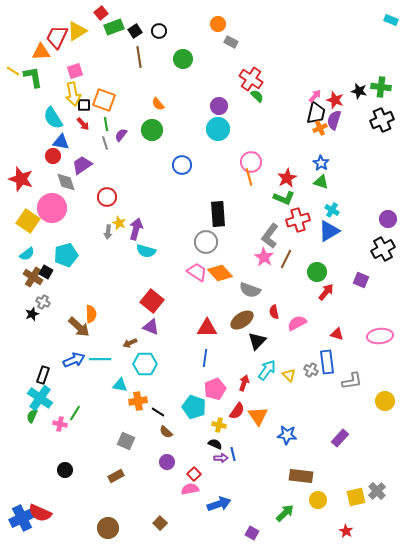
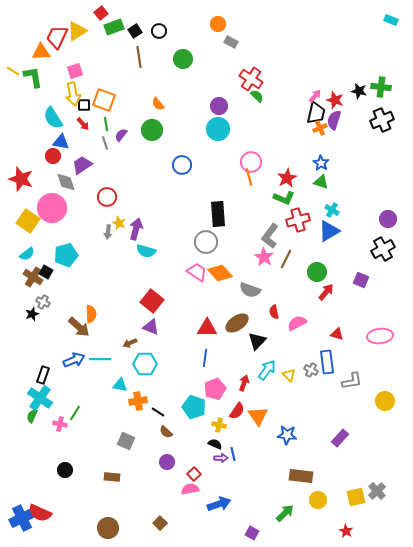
brown ellipse at (242, 320): moved 5 px left, 3 px down
brown rectangle at (116, 476): moved 4 px left, 1 px down; rotated 35 degrees clockwise
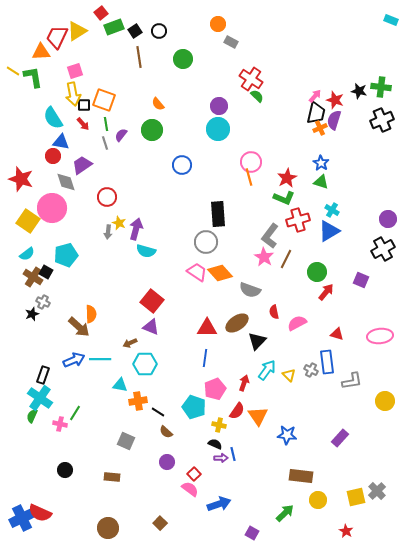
pink semicircle at (190, 489): rotated 48 degrees clockwise
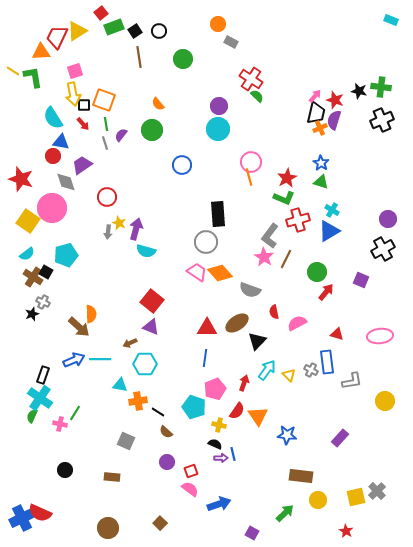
red square at (194, 474): moved 3 px left, 3 px up; rotated 24 degrees clockwise
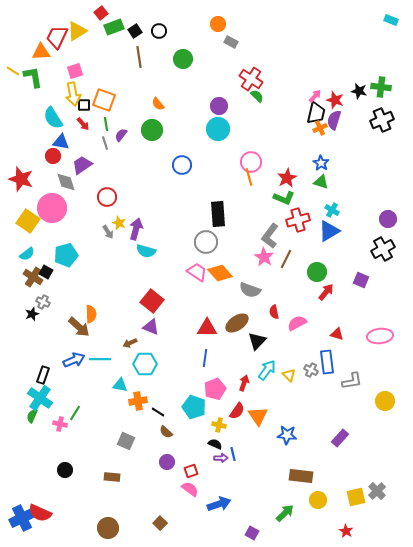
gray arrow at (108, 232): rotated 40 degrees counterclockwise
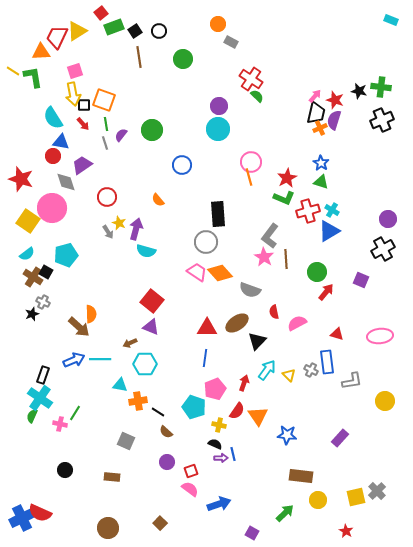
orange semicircle at (158, 104): moved 96 px down
red cross at (298, 220): moved 10 px right, 9 px up
brown line at (286, 259): rotated 30 degrees counterclockwise
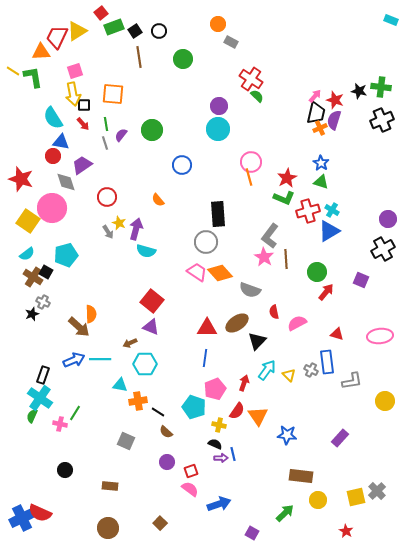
orange square at (104, 100): moved 9 px right, 6 px up; rotated 15 degrees counterclockwise
brown rectangle at (112, 477): moved 2 px left, 9 px down
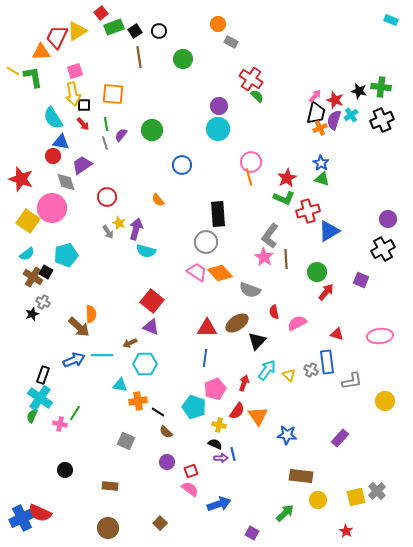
green triangle at (321, 182): moved 1 px right, 3 px up
cyan cross at (332, 210): moved 19 px right, 95 px up; rotated 24 degrees clockwise
cyan line at (100, 359): moved 2 px right, 4 px up
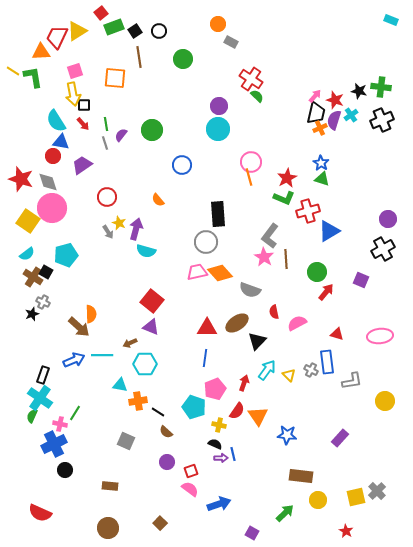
orange square at (113, 94): moved 2 px right, 16 px up
cyan semicircle at (53, 118): moved 3 px right, 3 px down
gray diamond at (66, 182): moved 18 px left
pink trapezoid at (197, 272): rotated 45 degrees counterclockwise
blue cross at (22, 518): moved 32 px right, 74 px up
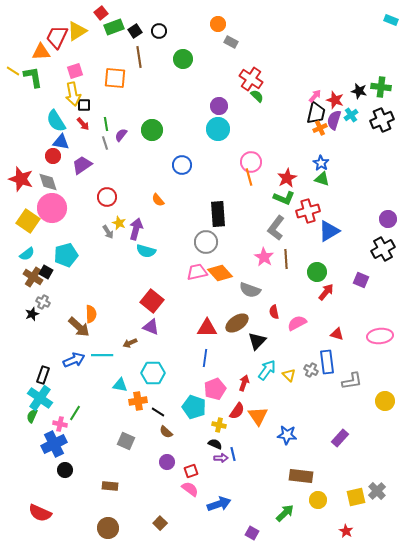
gray L-shape at (270, 236): moved 6 px right, 8 px up
cyan hexagon at (145, 364): moved 8 px right, 9 px down
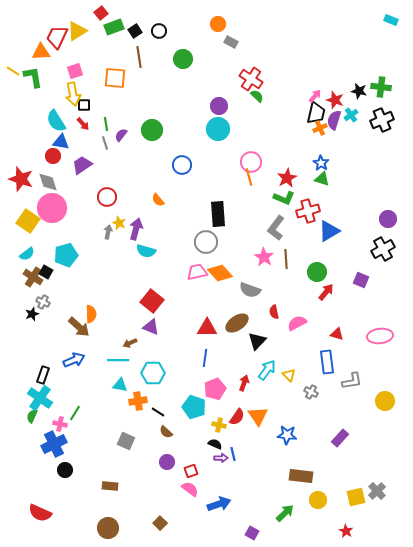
gray arrow at (108, 232): rotated 136 degrees counterclockwise
cyan line at (102, 355): moved 16 px right, 5 px down
gray cross at (311, 370): moved 22 px down
red semicircle at (237, 411): moved 6 px down
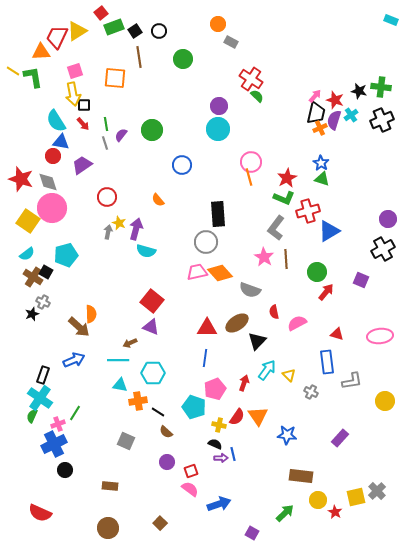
pink cross at (60, 424): moved 2 px left; rotated 32 degrees counterclockwise
red star at (346, 531): moved 11 px left, 19 px up
